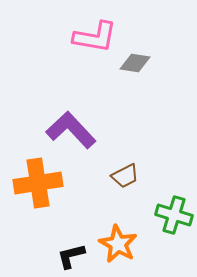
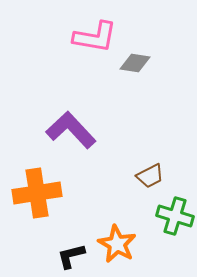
brown trapezoid: moved 25 px right
orange cross: moved 1 px left, 10 px down
green cross: moved 1 px right, 1 px down
orange star: moved 1 px left
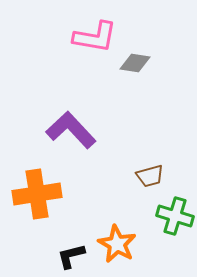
brown trapezoid: rotated 12 degrees clockwise
orange cross: moved 1 px down
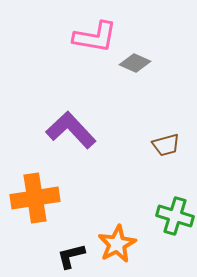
gray diamond: rotated 16 degrees clockwise
brown trapezoid: moved 16 px right, 31 px up
orange cross: moved 2 px left, 4 px down
orange star: rotated 15 degrees clockwise
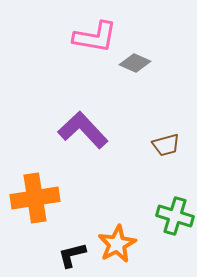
purple L-shape: moved 12 px right
black L-shape: moved 1 px right, 1 px up
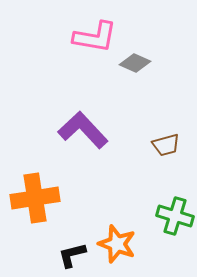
orange star: rotated 24 degrees counterclockwise
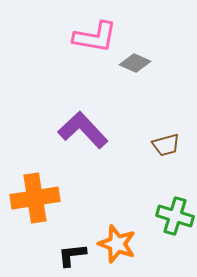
black L-shape: rotated 8 degrees clockwise
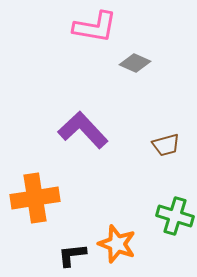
pink L-shape: moved 10 px up
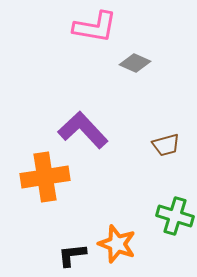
orange cross: moved 10 px right, 21 px up
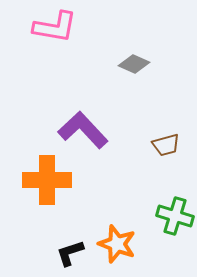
pink L-shape: moved 40 px left
gray diamond: moved 1 px left, 1 px down
orange cross: moved 2 px right, 3 px down; rotated 9 degrees clockwise
black L-shape: moved 2 px left, 2 px up; rotated 12 degrees counterclockwise
